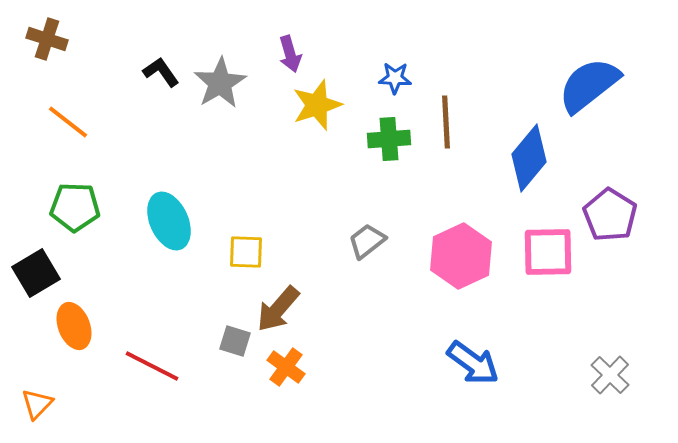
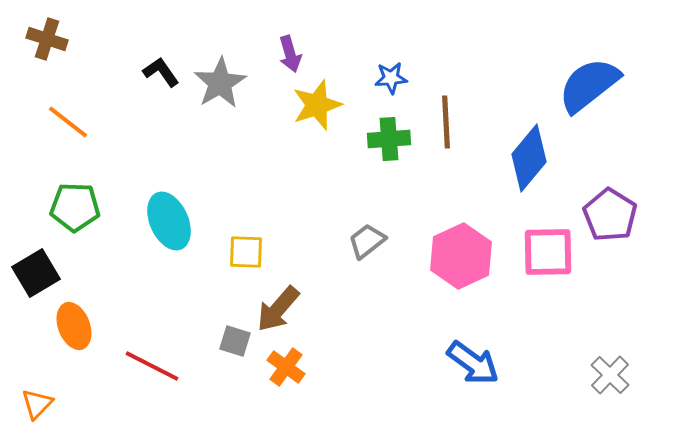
blue star: moved 4 px left; rotated 8 degrees counterclockwise
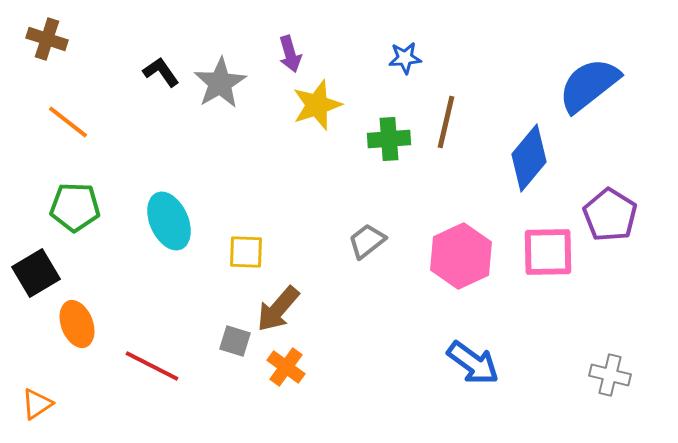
blue star: moved 14 px right, 20 px up
brown line: rotated 16 degrees clockwise
orange ellipse: moved 3 px right, 2 px up
gray cross: rotated 30 degrees counterclockwise
orange triangle: rotated 12 degrees clockwise
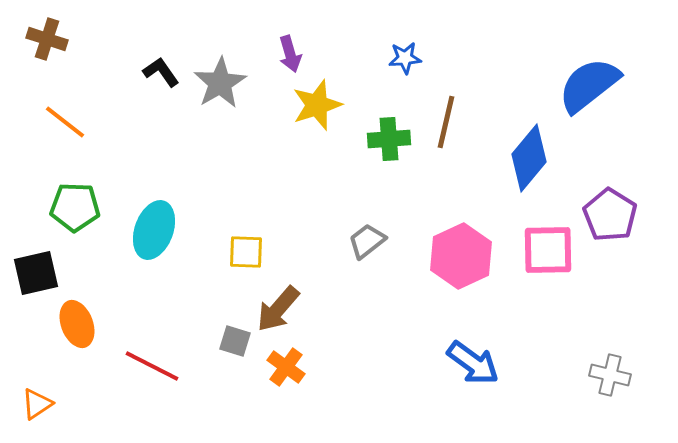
orange line: moved 3 px left
cyan ellipse: moved 15 px left, 9 px down; rotated 44 degrees clockwise
pink square: moved 2 px up
black square: rotated 18 degrees clockwise
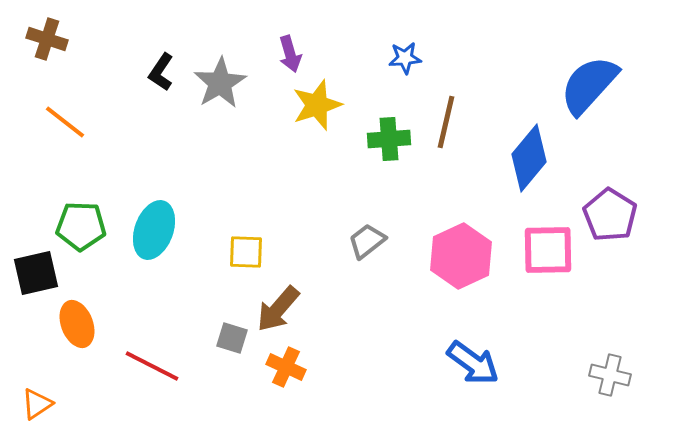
black L-shape: rotated 111 degrees counterclockwise
blue semicircle: rotated 10 degrees counterclockwise
green pentagon: moved 6 px right, 19 px down
gray square: moved 3 px left, 3 px up
orange cross: rotated 12 degrees counterclockwise
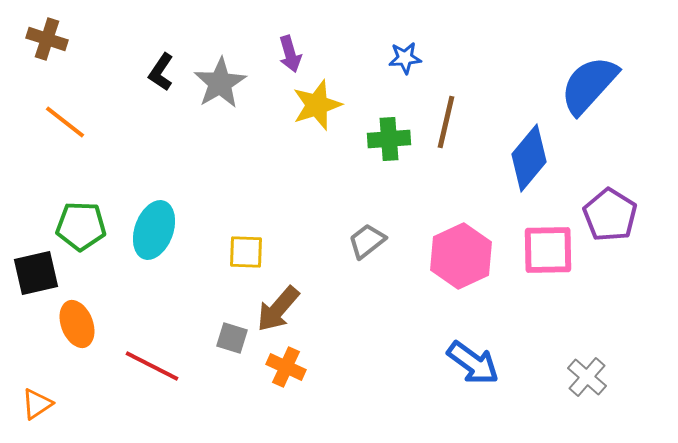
gray cross: moved 23 px left, 2 px down; rotated 27 degrees clockwise
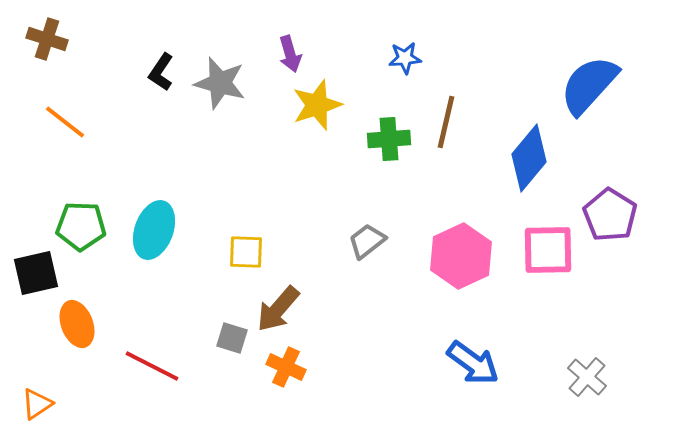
gray star: rotated 26 degrees counterclockwise
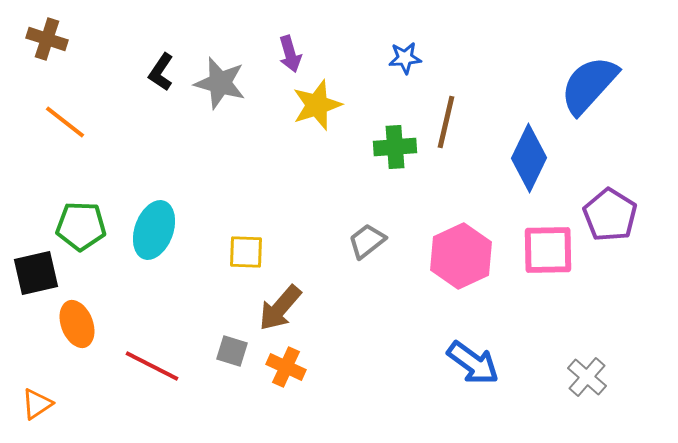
green cross: moved 6 px right, 8 px down
blue diamond: rotated 14 degrees counterclockwise
brown arrow: moved 2 px right, 1 px up
gray square: moved 13 px down
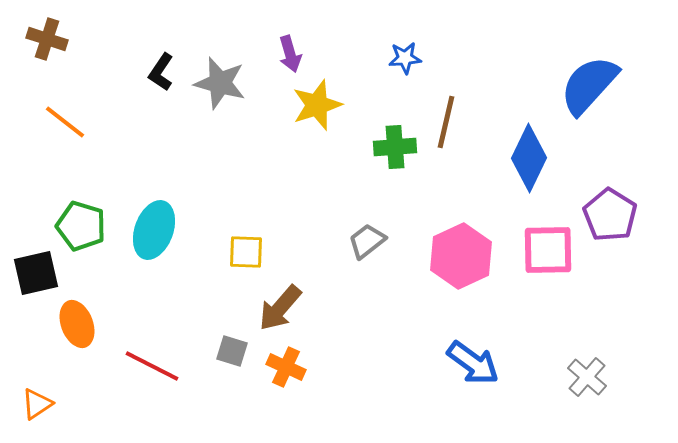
green pentagon: rotated 15 degrees clockwise
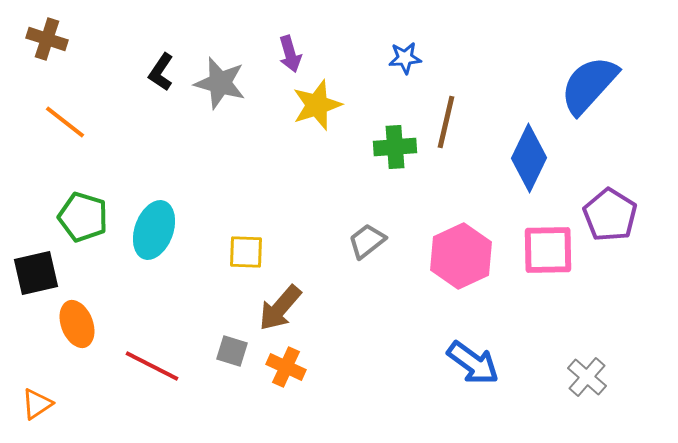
green pentagon: moved 2 px right, 9 px up
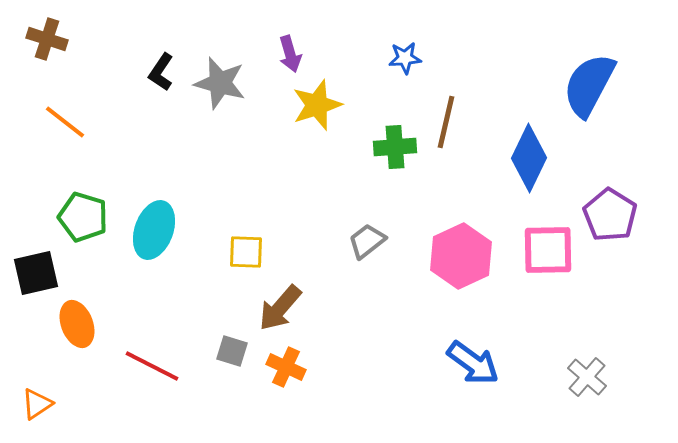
blue semicircle: rotated 14 degrees counterclockwise
